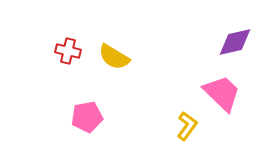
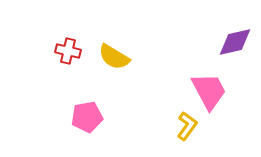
pink trapezoid: moved 13 px left, 2 px up; rotated 18 degrees clockwise
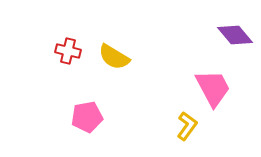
purple diamond: moved 7 px up; rotated 63 degrees clockwise
pink trapezoid: moved 4 px right, 3 px up
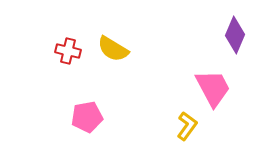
purple diamond: rotated 63 degrees clockwise
yellow semicircle: moved 1 px left, 8 px up
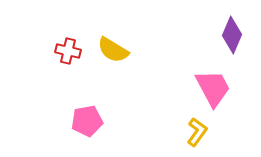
purple diamond: moved 3 px left
yellow semicircle: moved 1 px down
pink pentagon: moved 4 px down
yellow L-shape: moved 10 px right, 6 px down
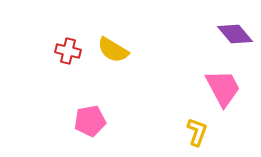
purple diamond: moved 3 px right, 1 px up; rotated 63 degrees counterclockwise
pink trapezoid: moved 10 px right
pink pentagon: moved 3 px right
yellow L-shape: rotated 16 degrees counterclockwise
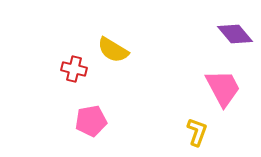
red cross: moved 6 px right, 18 px down
pink pentagon: moved 1 px right
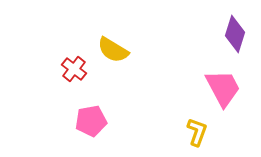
purple diamond: rotated 57 degrees clockwise
red cross: rotated 25 degrees clockwise
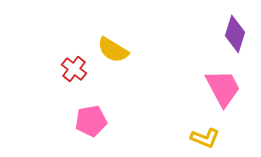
yellow L-shape: moved 8 px right, 6 px down; rotated 92 degrees clockwise
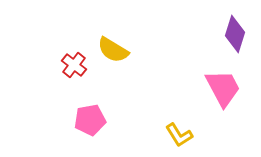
red cross: moved 4 px up
pink pentagon: moved 1 px left, 1 px up
yellow L-shape: moved 26 px left, 3 px up; rotated 36 degrees clockwise
